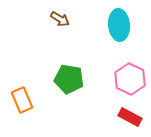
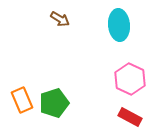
green pentagon: moved 15 px left, 24 px down; rotated 28 degrees counterclockwise
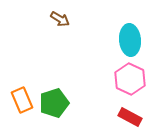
cyan ellipse: moved 11 px right, 15 px down
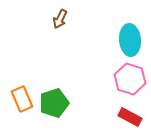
brown arrow: rotated 84 degrees clockwise
pink hexagon: rotated 8 degrees counterclockwise
orange rectangle: moved 1 px up
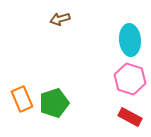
brown arrow: rotated 48 degrees clockwise
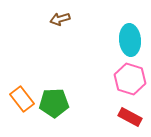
orange rectangle: rotated 15 degrees counterclockwise
green pentagon: rotated 16 degrees clockwise
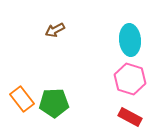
brown arrow: moved 5 px left, 11 px down; rotated 12 degrees counterclockwise
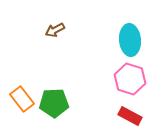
red rectangle: moved 1 px up
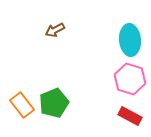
orange rectangle: moved 6 px down
green pentagon: rotated 20 degrees counterclockwise
